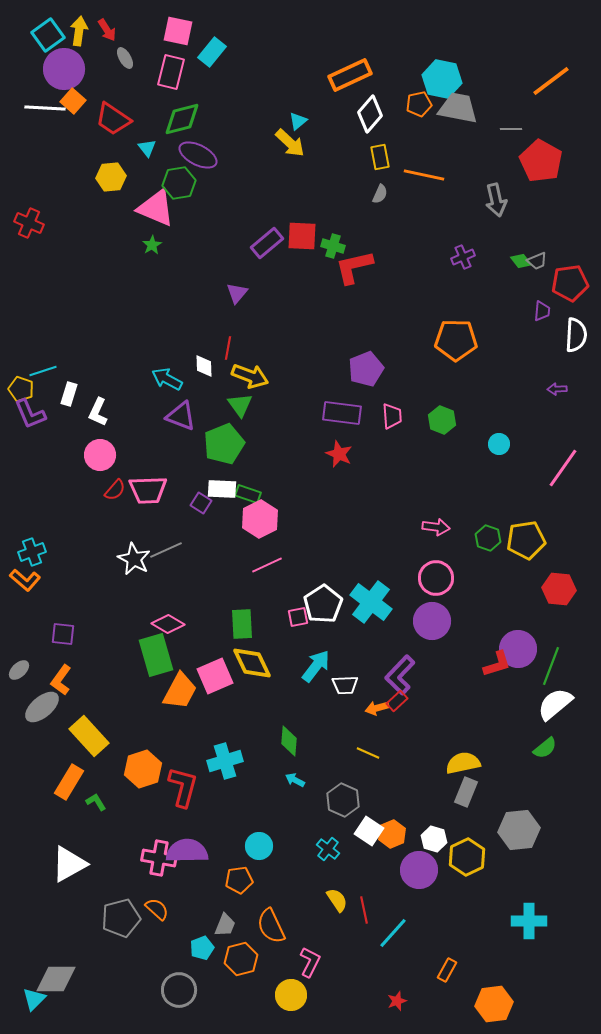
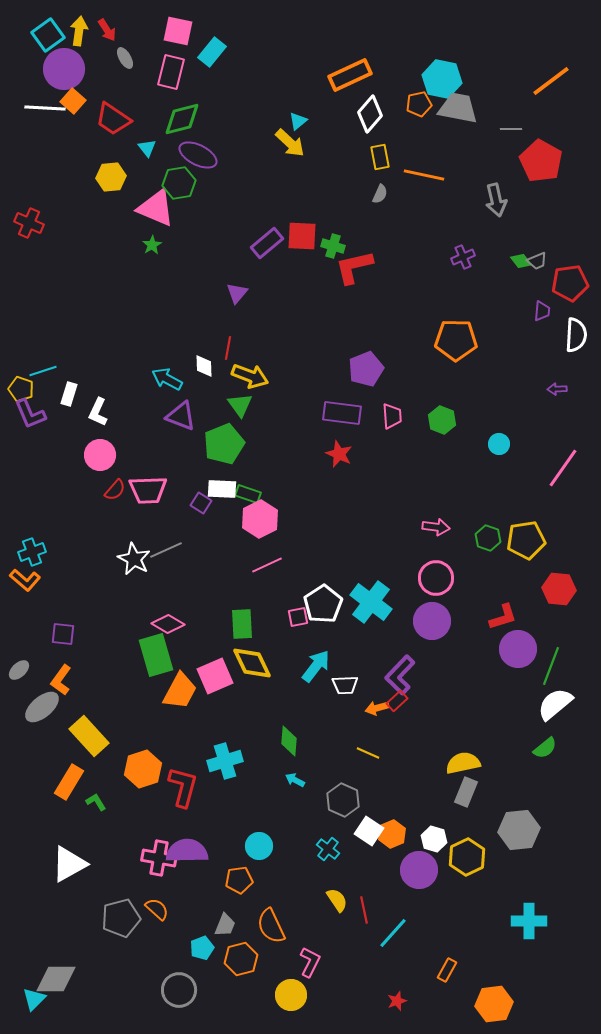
red L-shape at (497, 664): moved 6 px right, 47 px up
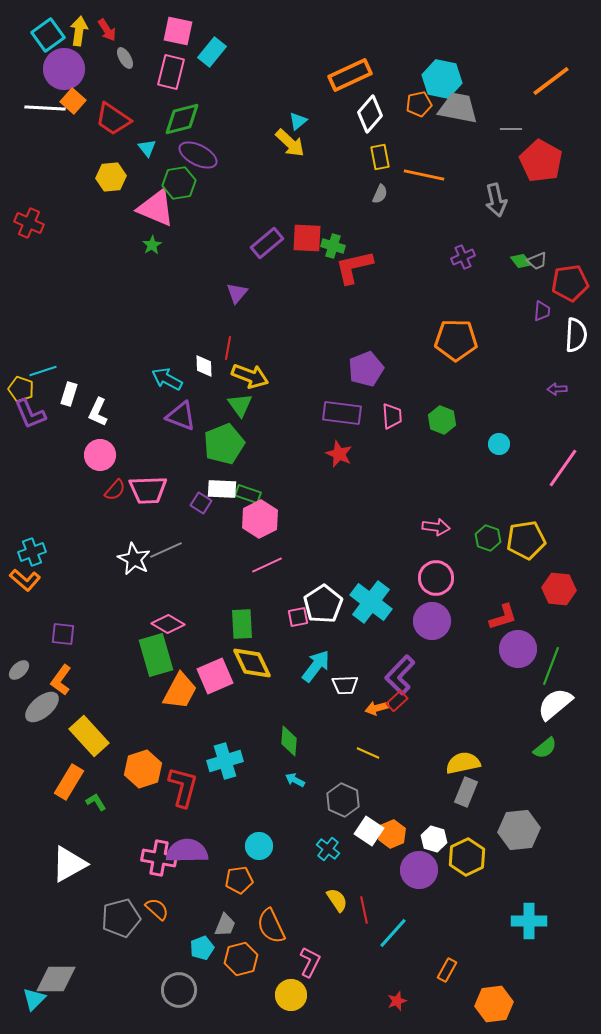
red square at (302, 236): moved 5 px right, 2 px down
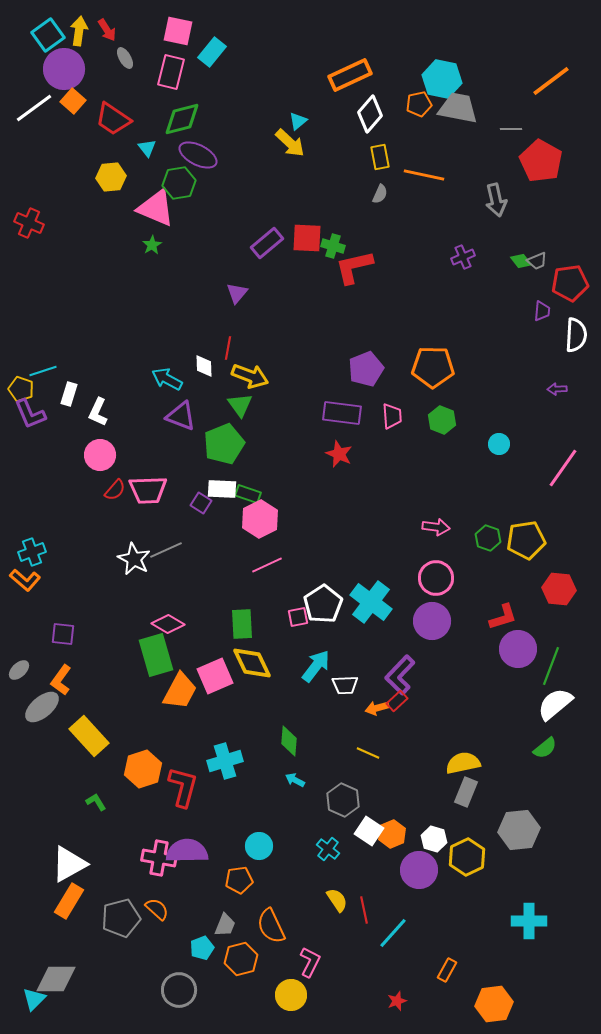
white line at (45, 108): moved 11 px left; rotated 39 degrees counterclockwise
orange pentagon at (456, 340): moved 23 px left, 27 px down
orange rectangle at (69, 782): moved 119 px down
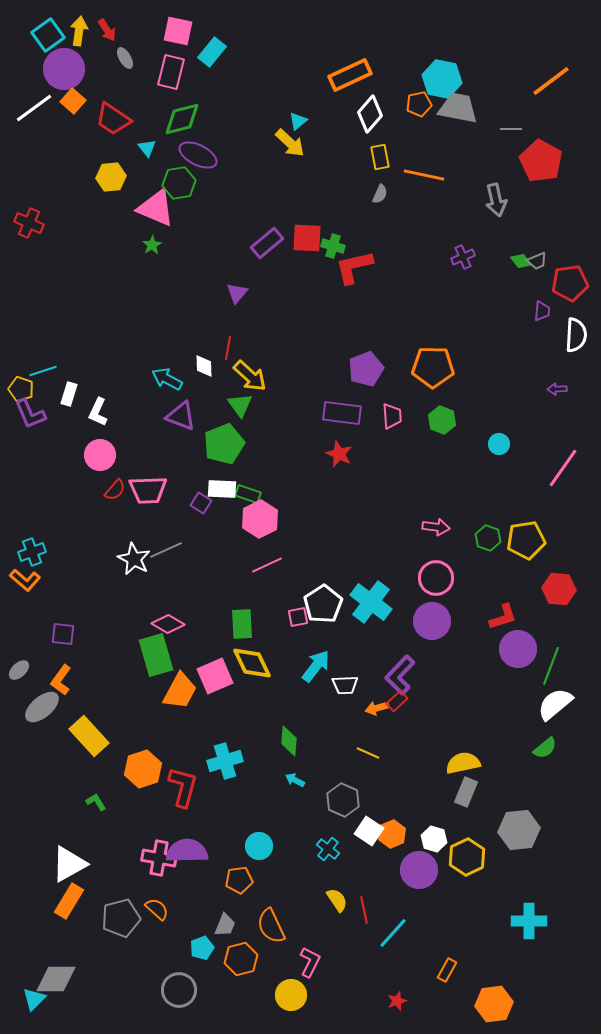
yellow arrow at (250, 376): rotated 21 degrees clockwise
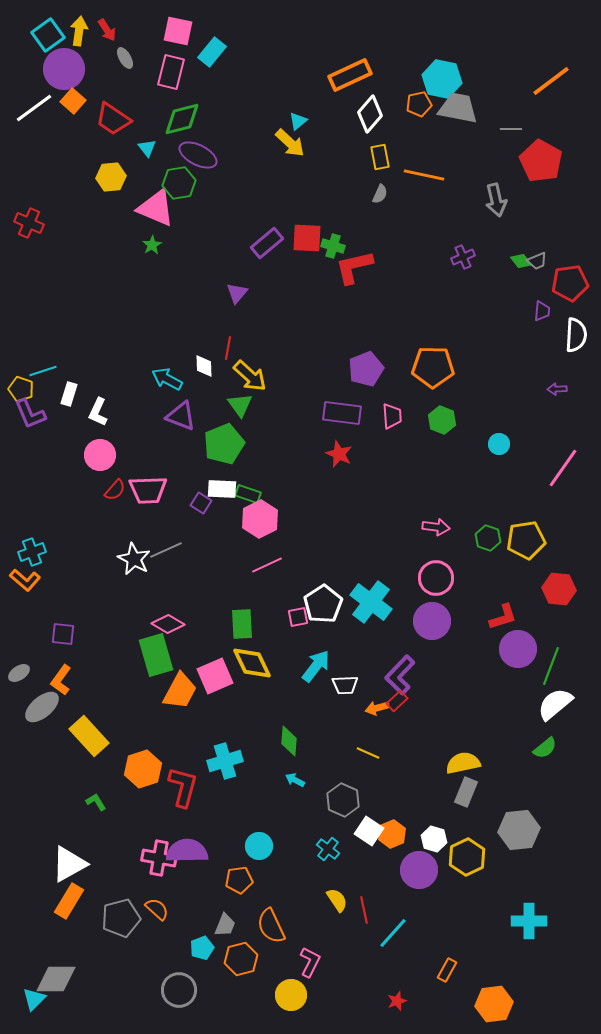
gray ellipse at (19, 670): moved 3 px down; rotated 10 degrees clockwise
